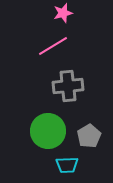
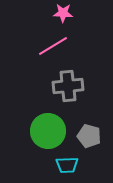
pink star: rotated 18 degrees clockwise
gray pentagon: rotated 25 degrees counterclockwise
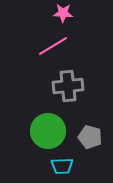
gray pentagon: moved 1 px right, 1 px down
cyan trapezoid: moved 5 px left, 1 px down
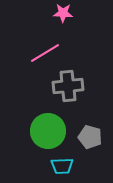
pink line: moved 8 px left, 7 px down
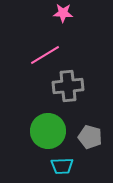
pink line: moved 2 px down
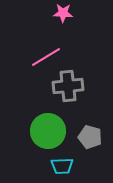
pink line: moved 1 px right, 2 px down
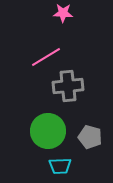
cyan trapezoid: moved 2 px left
